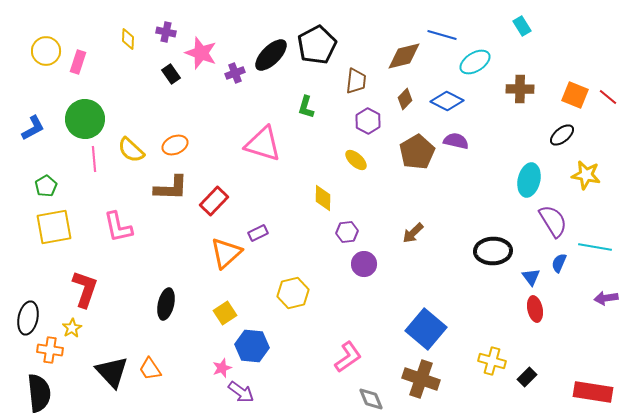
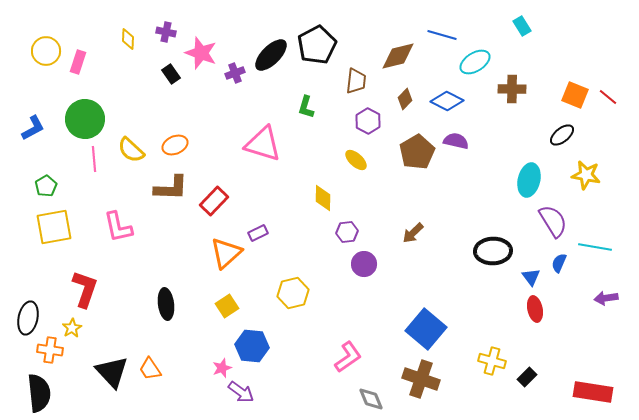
brown diamond at (404, 56): moved 6 px left
brown cross at (520, 89): moved 8 px left
black ellipse at (166, 304): rotated 20 degrees counterclockwise
yellow square at (225, 313): moved 2 px right, 7 px up
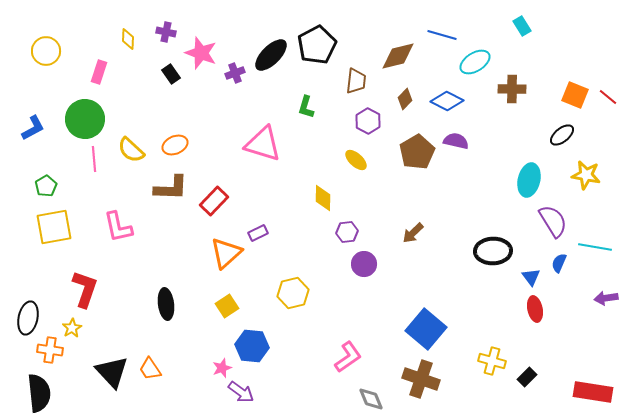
pink rectangle at (78, 62): moved 21 px right, 10 px down
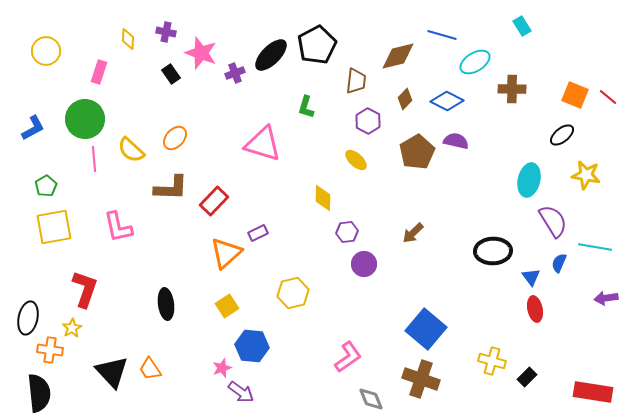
orange ellipse at (175, 145): moved 7 px up; rotated 25 degrees counterclockwise
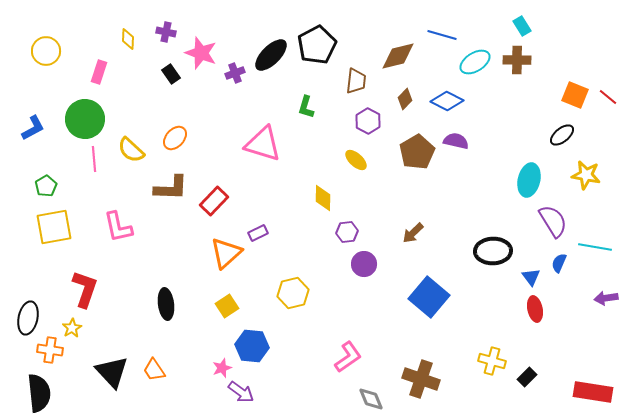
brown cross at (512, 89): moved 5 px right, 29 px up
blue square at (426, 329): moved 3 px right, 32 px up
orange trapezoid at (150, 369): moved 4 px right, 1 px down
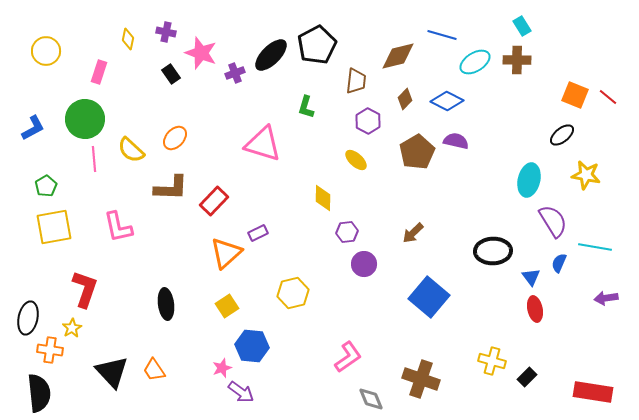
yellow diamond at (128, 39): rotated 10 degrees clockwise
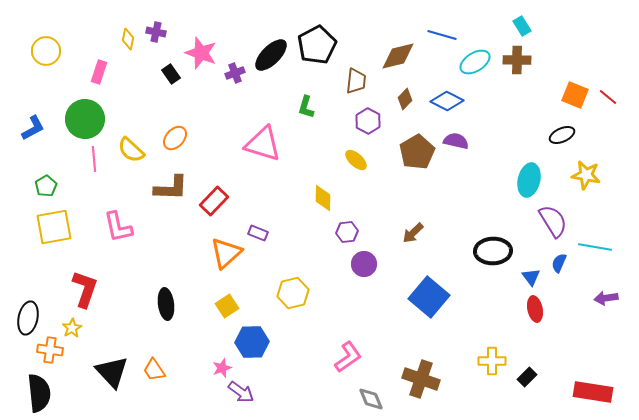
purple cross at (166, 32): moved 10 px left
black ellipse at (562, 135): rotated 15 degrees clockwise
purple rectangle at (258, 233): rotated 48 degrees clockwise
blue hexagon at (252, 346): moved 4 px up; rotated 8 degrees counterclockwise
yellow cross at (492, 361): rotated 16 degrees counterclockwise
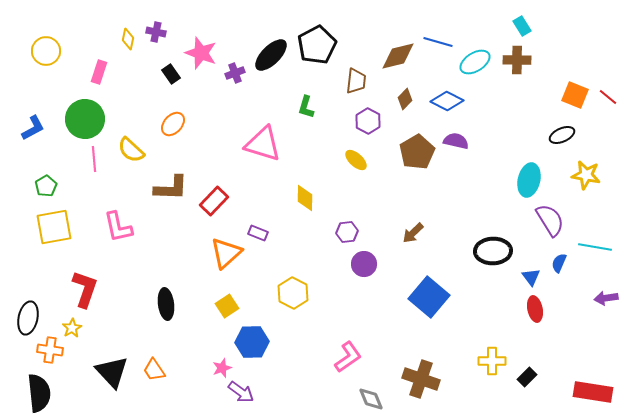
blue line at (442, 35): moved 4 px left, 7 px down
orange ellipse at (175, 138): moved 2 px left, 14 px up
yellow diamond at (323, 198): moved 18 px left
purple semicircle at (553, 221): moved 3 px left, 1 px up
yellow hexagon at (293, 293): rotated 20 degrees counterclockwise
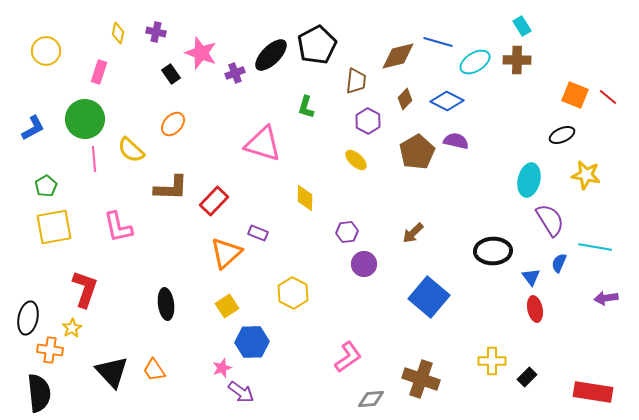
yellow diamond at (128, 39): moved 10 px left, 6 px up
gray diamond at (371, 399): rotated 72 degrees counterclockwise
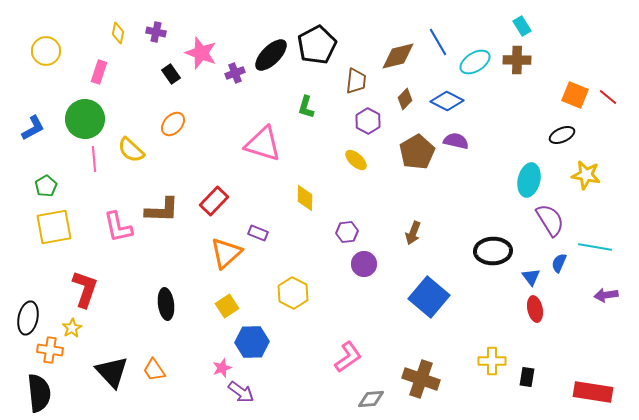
blue line at (438, 42): rotated 44 degrees clockwise
brown L-shape at (171, 188): moved 9 px left, 22 px down
brown arrow at (413, 233): rotated 25 degrees counterclockwise
purple arrow at (606, 298): moved 3 px up
black rectangle at (527, 377): rotated 36 degrees counterclockwise
